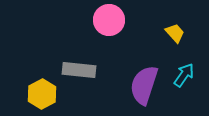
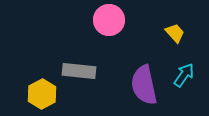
gray rectangle: moved 1 px down
purple semicircle: rotated 30 degrees counterclockwise
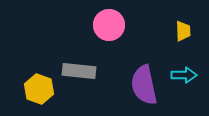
pink circle: moved 5 px down
yellow trapezoid: moved 8 px right, 2 px up; rotated 40 degrees clockwise
cyan arrow: rotated 55 degrees clockwise
yellow hexagon: moved 3 px left, 5 px up; rotated 12 degrees counterclockwise
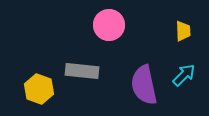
gray rectangle: moved 3 px right
cyan arrow: rotated 45 degrees counterclockwise
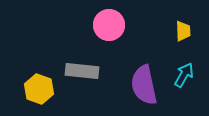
cyan arrow: rotated 15 degrees counterclockwise
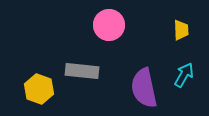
yellow trapezoid: moved 2 px left, 1 px up
purple semicircle: moved 3 px down
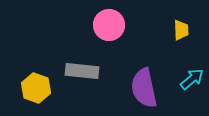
cyan arrow: moved 8 px right, 4 px down; rotated 20 degrees clockwise
yellow hexagon: moved 3 px left, 1 px up
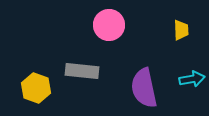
cyan arrow: rotated 30 degrees clockwise
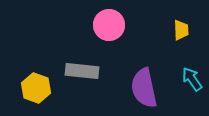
cyan arrow: rotated 115 degrees counterclockwise
